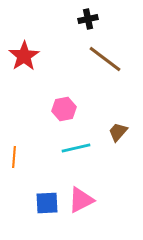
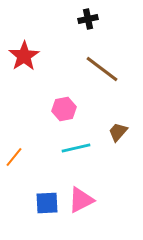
brown line: moved 3 px left, 10 px down
orange line: rotated 35 degrees clockwise
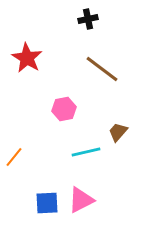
red star: moved 3 px right, 2 px down; rotated 8 degrees counterclockwise
cyan line: moved 10 px right, 4 px down
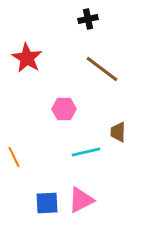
pink hexagon: rotated 10 degrees clockwise
brown trapezoid: rotated 40 degrees counterclockwise
orange line: rotated 65 degrees counterclockwise
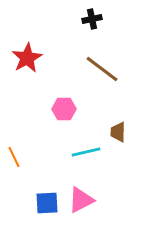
black cross: moved 4 px right
red star: rotated 12 degrees clockwise
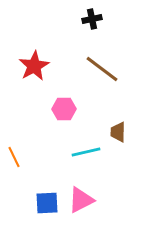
red star: moved 7 px right, 8 px down
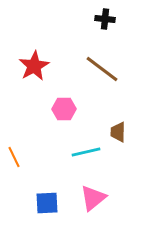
black cross: moved 13 px right; rotated 18 degrees clockwise
pink triangle: moved 12 px right, 2 px up; rotated 12 degrees counterclockwise
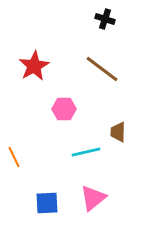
black cross: rotated 12 degrees clockwise
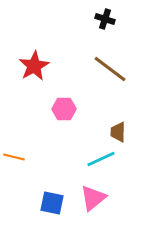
brown line: moved 8 px right
cyan line: moved 15 px right, 7 px down; rotated 12 degrees counterclockwise
orange line: rotated 50 degrees counterclockwise
blue square: moved 5 px right; rotated 15 degrees clockwise
